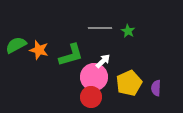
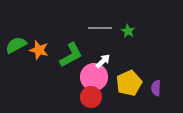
green L-shape: rotated 12 degrees counterclockwise
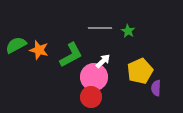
yellow pentagon: moved 11 px right, 12 px up
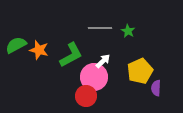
red circle: moved 5 px left, 1 px up
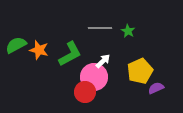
green L-shape: moved 1 px left, 1 px up
purple semicircle: rotated 63 degrees clockwise
red circle: moved 1 px left, 4 px up
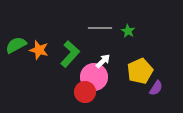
green L-shape: rotated 20 degrees counterclockwise
purple semicircle: rotated 147 degrees clockwise
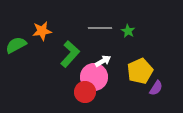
orange star: moved 3 px right, 19 px up; rotated 24 degrees counterclockwise
white arrow: rotated 14 degrees clockwise
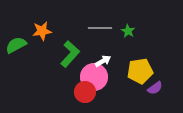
yellow pentagon: rotated 15 degrees clockwise
purple semicircle: moved 1 px left; rotated 21 degrees clockwise
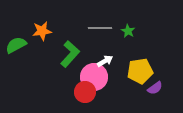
white arrow: moved 2 px right
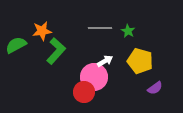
green L-shape: moved 14 px left, 3 px up
yellow pentagon: moved 10 px up; rotated 25 degrees clockwise
red circle: moved 1 px left
